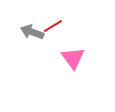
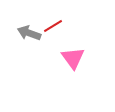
gray arrow: moved 3 px left, 1 px down
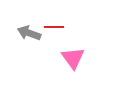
red line: moved 1 px right, 1 px down; rotated 30 degrees clockwise
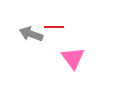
gray arrow: moved 2 px right, 1 px down
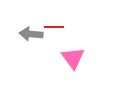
gray arrow: rotated 15 degrees counterclockwise
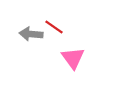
red line: rotated 36 degrees clockwise
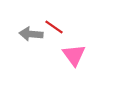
pink triangle: moved 1 px right, 3 px up
